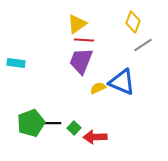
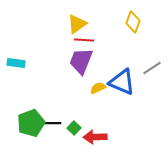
gray line: moved 9 px right, 23 px down
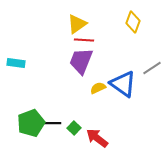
blue triangle: moved 1 px right, 2 px down; rotated 12 degrees clockwise
red arrow: moved 2 px right, 1 px down; rotated 40 degrees clockwise
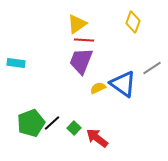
black line: rotated 42 degrees counterclockwise
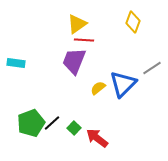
purple trapezoid: moved 7 px left
blue triangle: rotated 40 degrees clockwise
yellow semicircle: rotated 14 degrees counterclockwise
